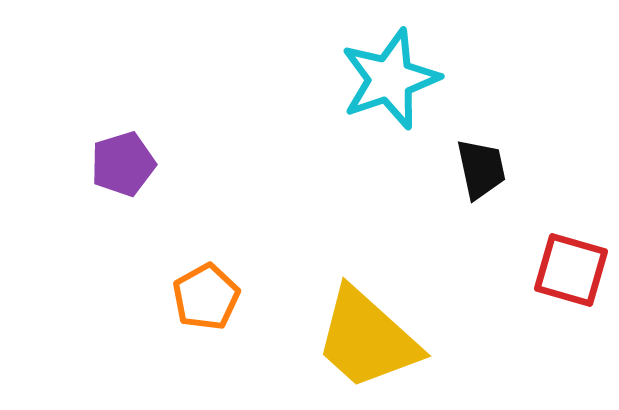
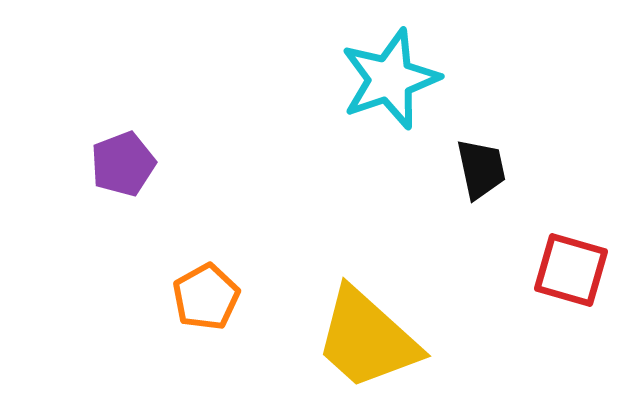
purple pentagon: rotated 4 degrees counterclockwise
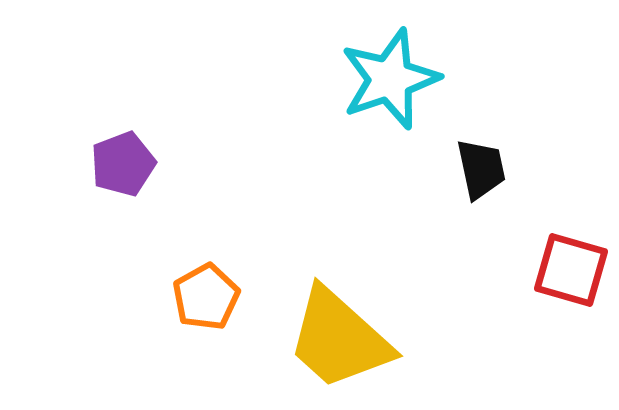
yellow trapezoid: moved 28 px left
